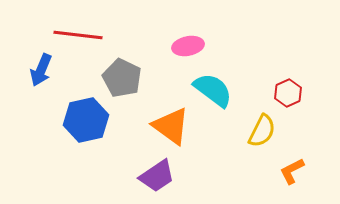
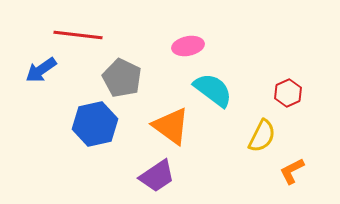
blue arrow: rotated 32 degrees clockwise
blue hexagon: moved 9 px right, 4 px down
yellow semicircle: moved 5 px down
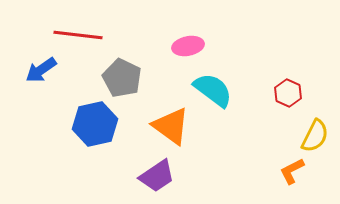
red hexagon: rotated 12 degrees counterclockwise
yellow semicircle: moved 53 px right
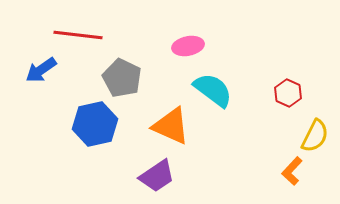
orange triangle: rotated 12 degrees counterclockwise
orange L-shape: rotated 20 degrees counterclockwise
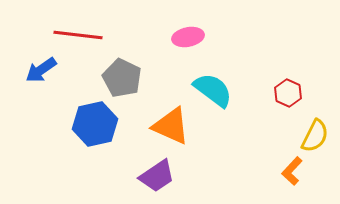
pink ellipse: moved 9 px up
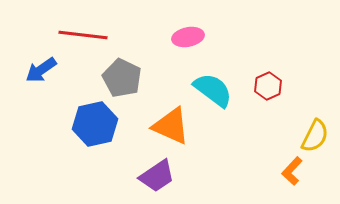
red line: moved 5 px right
red hexagon: moved 20 px left, 7 px up; rotated 12 degrees clockwise
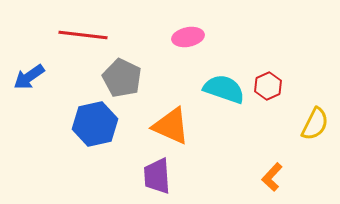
blue arrow: moved 12 px left, 7 px down
cyan semicircle: moved 11 px right, 1 px up; rotated 18 degrees counterclockwise
yellow semicircle: moved 12 px up
orange L-shape: moved 20 px left, 6 px down
purple trapezoid: rotated 120 degrees clockwise
